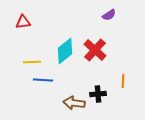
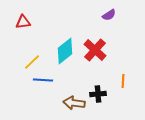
yellow line: rotated 42 degrees counterclockwise
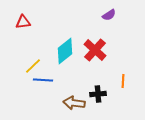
yellow line: moved 1 px right, 4 px down
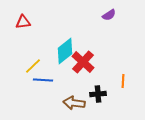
red cross: moved 12 px left, 12 px down
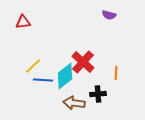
purple semicircle: rotated 48 degrees clockwise
cyan diamond: moved 25 px down
orange line: moved 7 px left, 8 px up
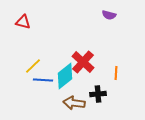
red triangle: rotated 21 degrees clockwise
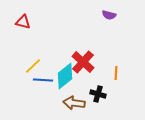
black cross: rotated 21 degrees clockwise
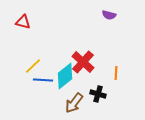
brown arrow: rotated 60 degrees counterclockwise
